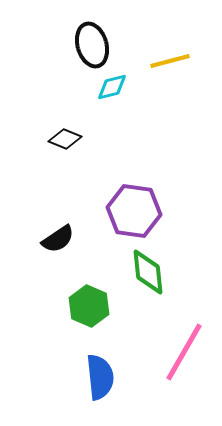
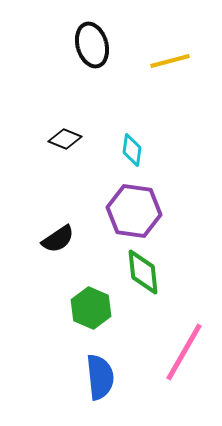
cyan diamond: moved 20 px right, 63 px down; rotated 68 degrees counterclockwise
green diamond: moved 5 px left
green hexagon: moved 2 px right, 2 px down
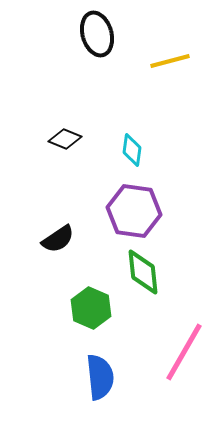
black ellipse: moved 5 px right, 11 px up
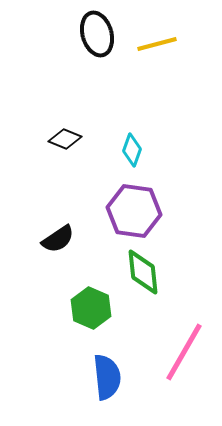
yellow line: moved 13 px left, 17 px up
cyan diamond: rotated 12 degrees clockwise
blue semicircle: moved 7 px right
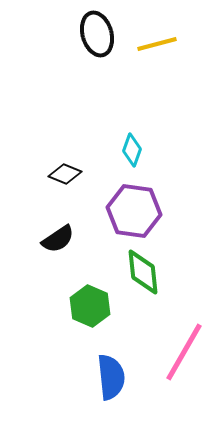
black diamond: moved 35 px down
green hexagon: moved 1 px left, 2 px up
blue semicircle: moved 4 px right
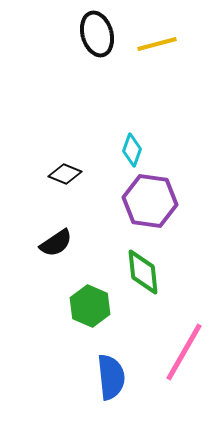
purple hexagon: moved 16 px right, 10 px up
black semicircle: moved 2 px left, 4 px down
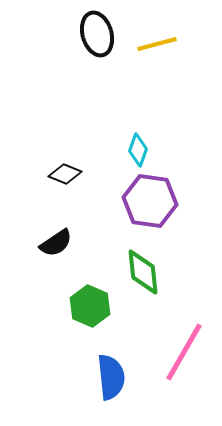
cyan diamond: moved 6 px right
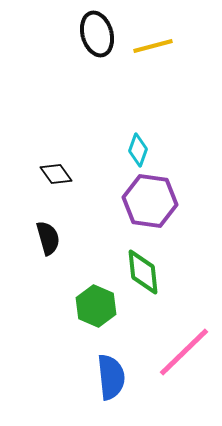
yellow line: moved 4 px left, 2 px down
black diamond: moved 9 px left; rotated 32 degrees clockwise
black semicircle: moved 8 px left, 5 px up; rotated 72 degrees counterclockwise
green hexagon: moved 6 px right
pink line: rotated 16 degrees clockwise
